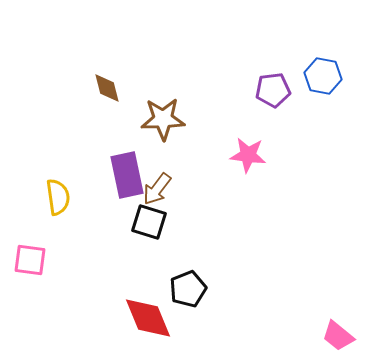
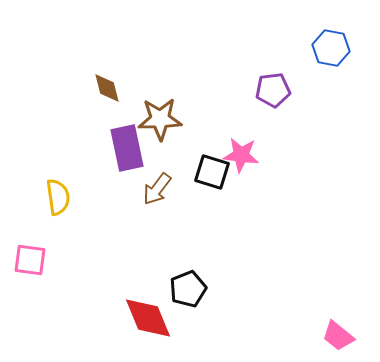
blue hexagon: moved 8 px right, 28 px up
brown star: moved 3 px left
pink star: moved 7 px left
purple rectangle: moved 27 px up
black square: moved 63 px right, 50 px up
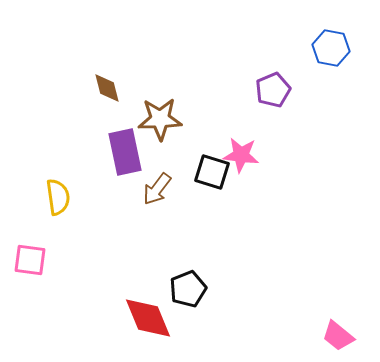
purple pentagon: rotated 16 degrees counterclockwise
purple rectangle: moved 2 px left, 4 px down
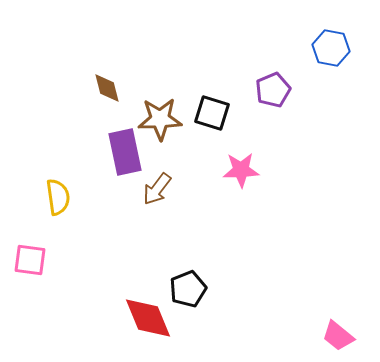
pink star: moved 15 px down; rotated 9 degrees counterclockwise
black square: moved 59 px up
